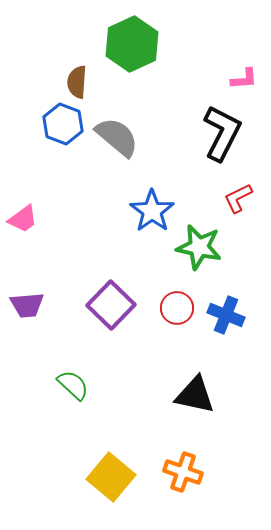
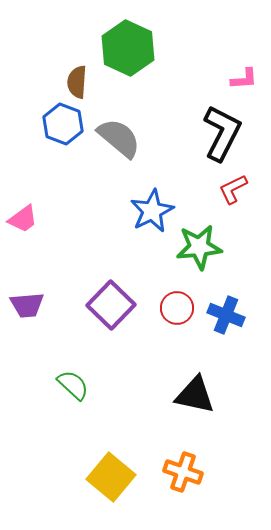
green hexagon: moved 4 px left, 4 px down; rotated 10 degrees counterclockwise
gray semicircle: moved 2 px right, 1 px down
red L-shape: moved 5 px left, 9 px up
blue star: rotated 9 degrees clockwise
green star: rotated 18 degrees counterclockwise
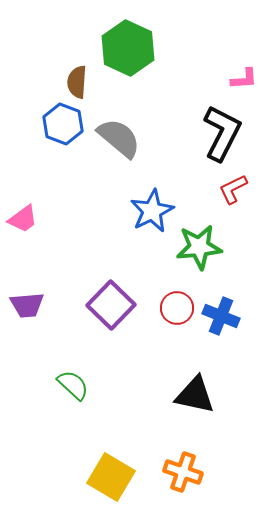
blue cross: moved 5 px left, 1 px down
yellow square: rotated 9 degrees counterclockwise
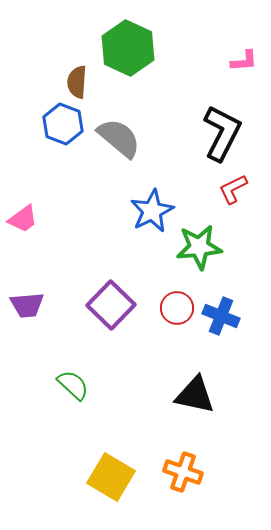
pink L-shape: moved 18 px up
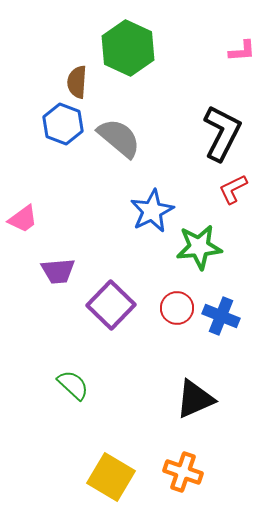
pink L-shape: moved 2 px left, 10 px up
purple trapezoid: moved 31 px right, 34 px up
black triangle: moved 4 px down; rotated 36 degrees counterclockwise
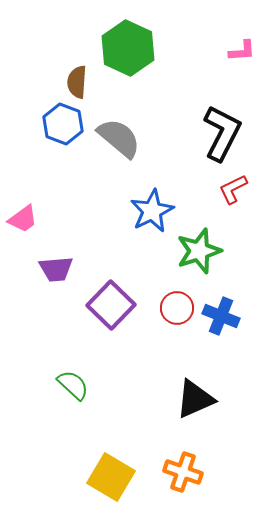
green star: moved 4 px down; rotated 12 degrees counterclockwise
purple trapezoid: moved 2 px left, 2 px up
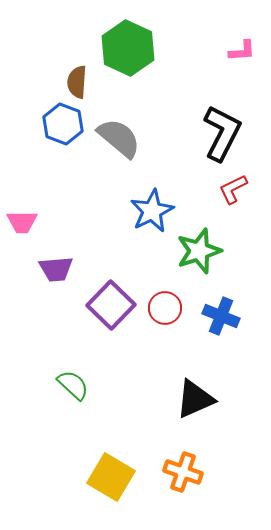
pink trapezoid: moved 1 px left, 3 px down; rotated 36 degrees clockwise
red circle: moved 12 px left
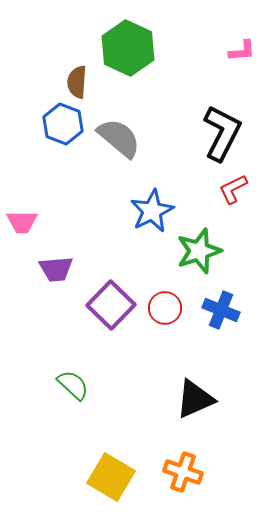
blue cross: moved 6 px up
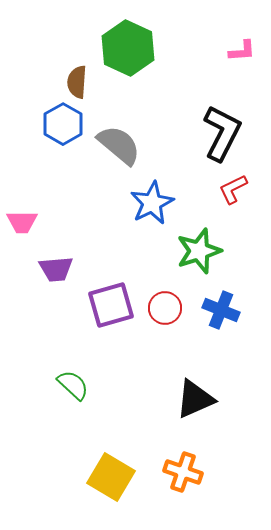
blue hexagon: rotated 9 degrees clockwise
gray semicircle: moved 7 px down
blue star: moved 8 px up
purple square: rotated 30 degrees clockwise
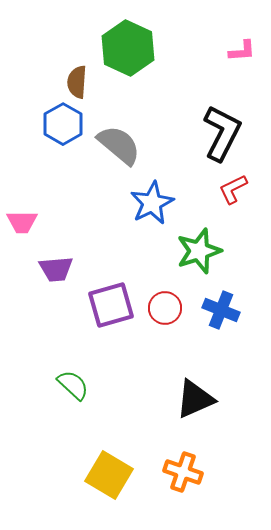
yellow square: moved 2 px left, 2 px up
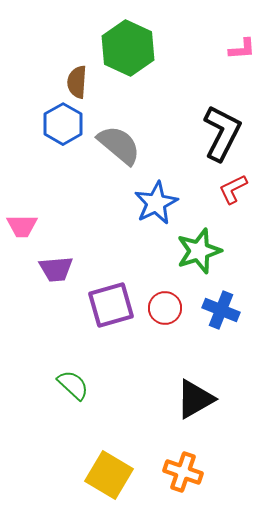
pink L-shape: moved 2 px up
blue star: moved 4 px right
pink trapezoid: moved 4 px down
black triangle: rotated 6 degrees counterclockwise
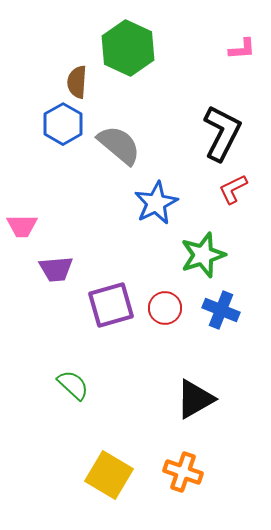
green star: moved 4 px right, 4 px down
